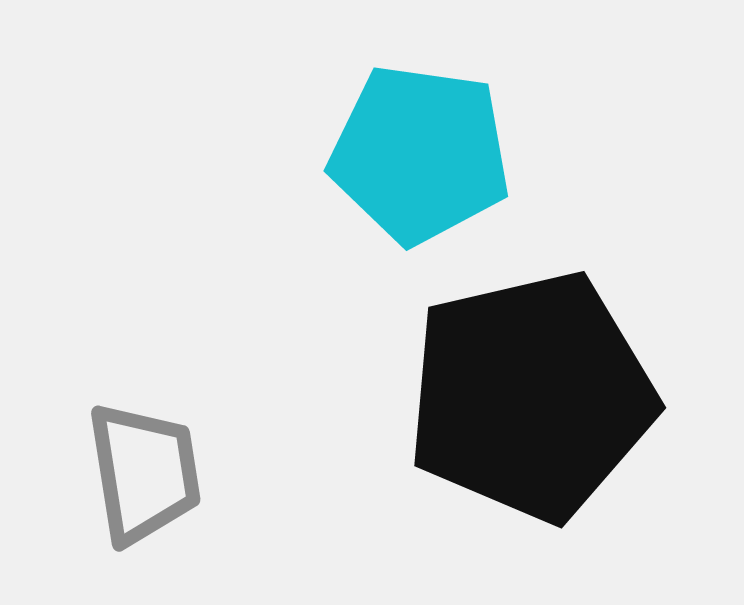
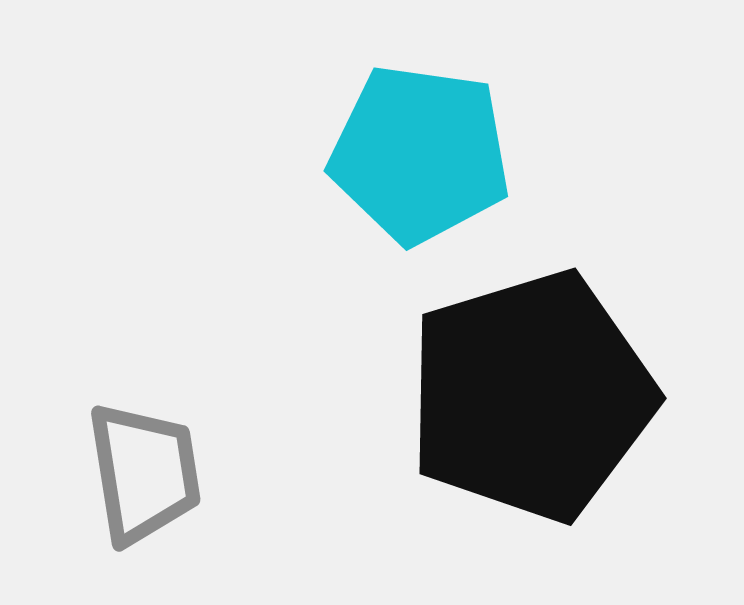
black pentagon: rotated 4 degrees counterclockwise
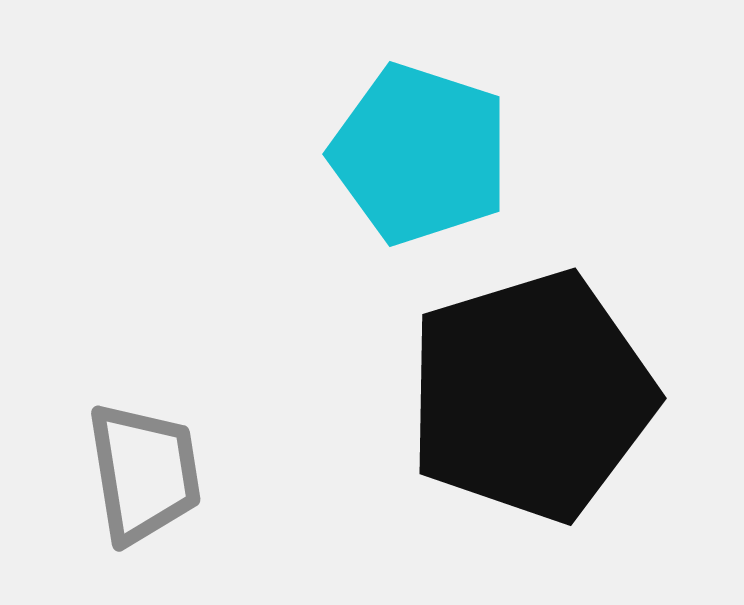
cyan pentagon: rotated 10 degrees clockwise
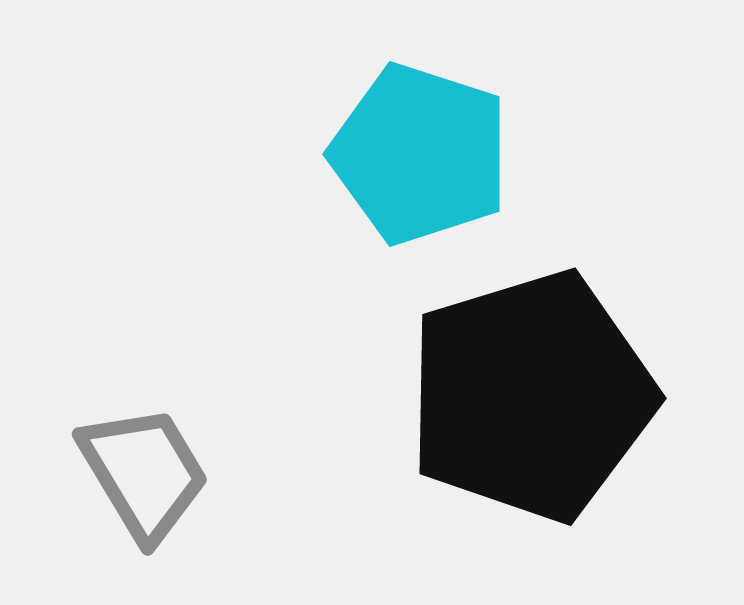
gray trapezoid: rotated 22 degrees counterclockwise
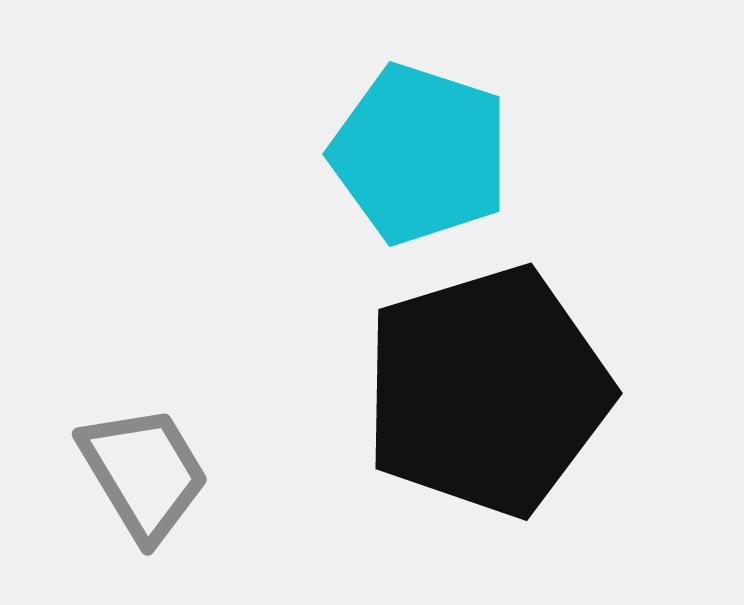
black pentagon: moved 44 px left, 5 px up
